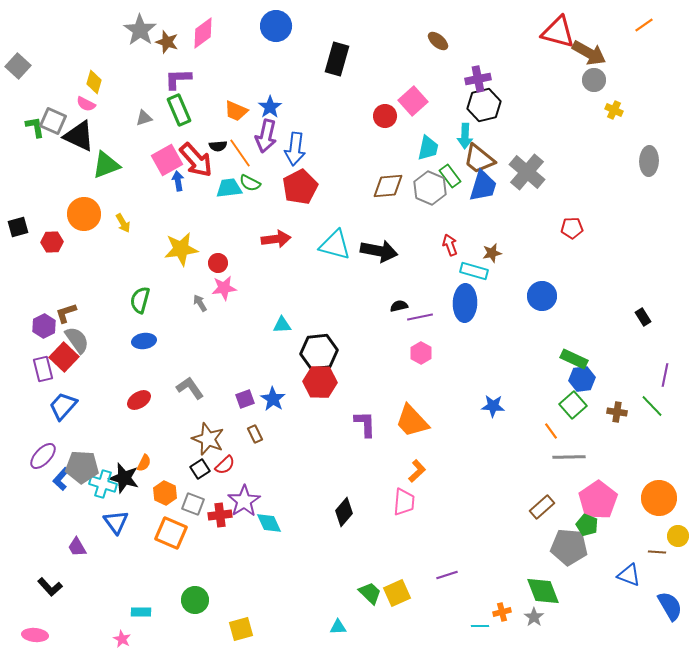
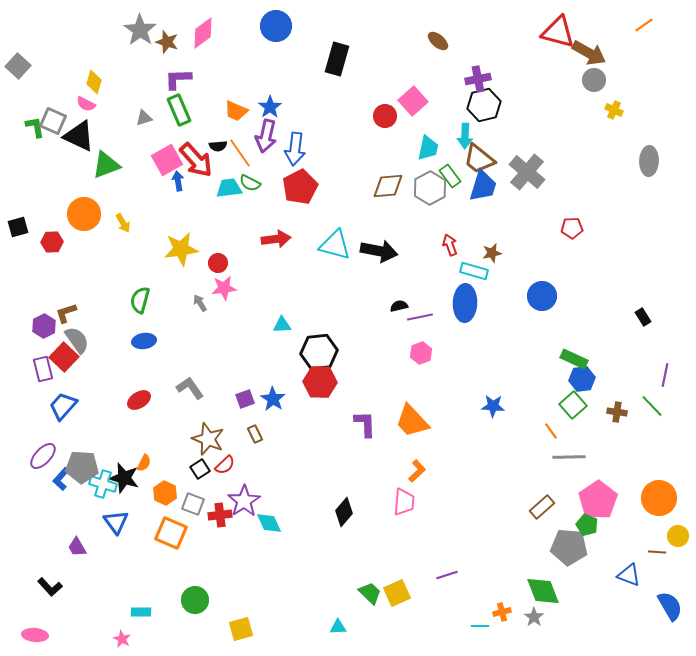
gray hexagon at (430, 188): rotated 8 degrees clockwise
pink hexagon at (421, 353): rotated 10 degrees clockwise
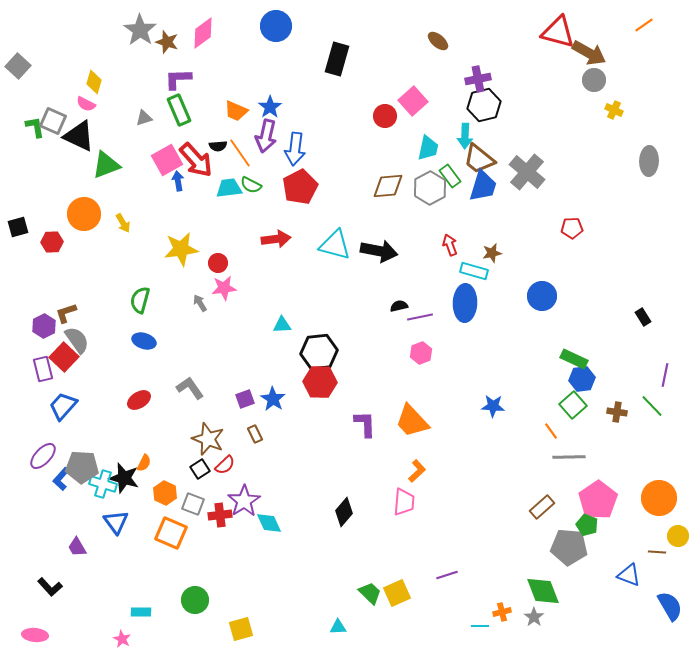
green semicircle at (250, 183): moved 1 px right, 2 px down
blue ellipse at (144, 341): rotated 25 degrees clockwise
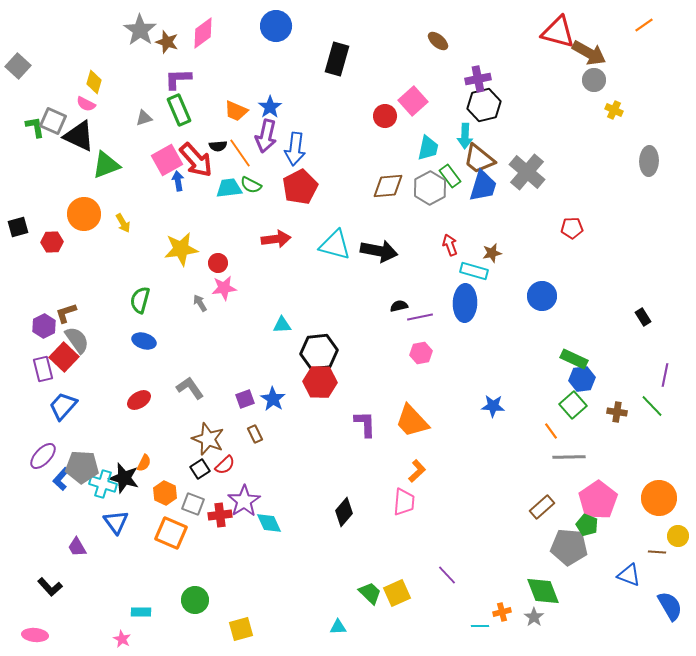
pink hexagon at (421, 353): rotated 10 degrees clockwise
purple line at (447, 575): rotated 65 degrees clockwise
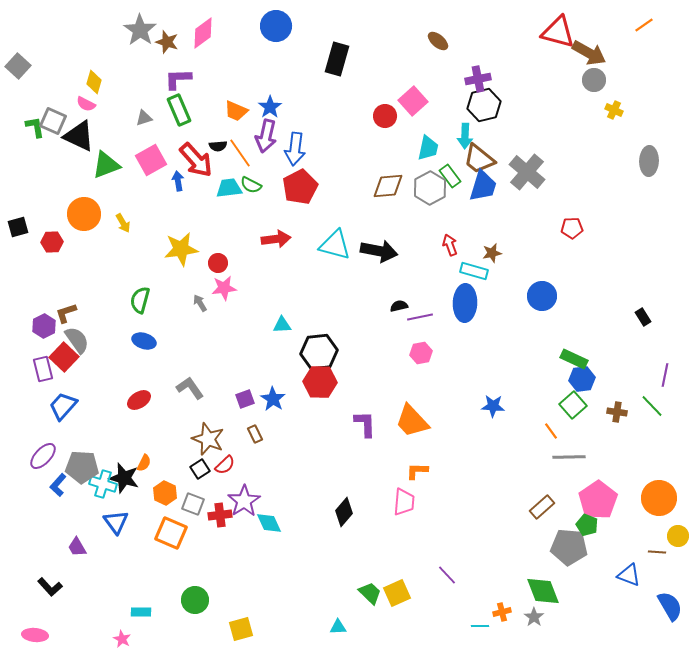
pink square at (167, 160): moved 16 px left
orange L-shape at (417, 471): rotated 135 degrees counterclockwise
blue L-shape at (61, 479): moved 3 px left, 6 px down
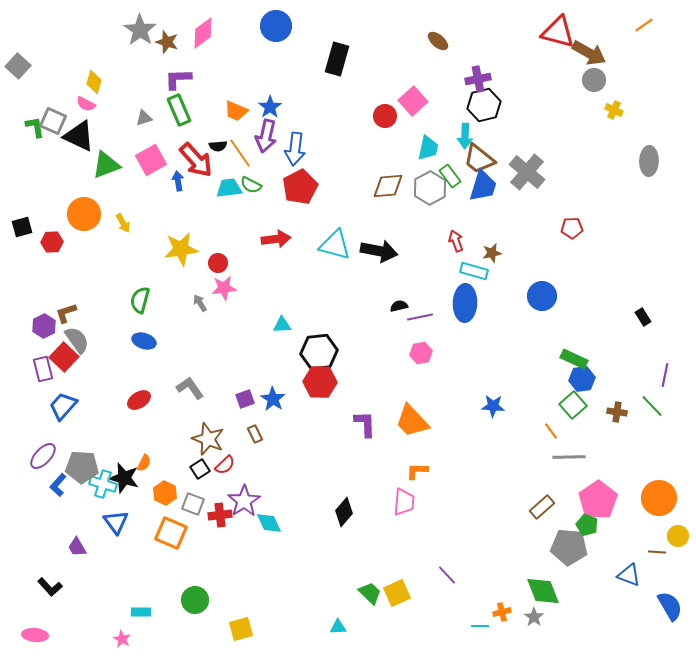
black square at (18, 227): moved 4 px right
red arrow at (450, 245): moved 6 px right, 4 px up
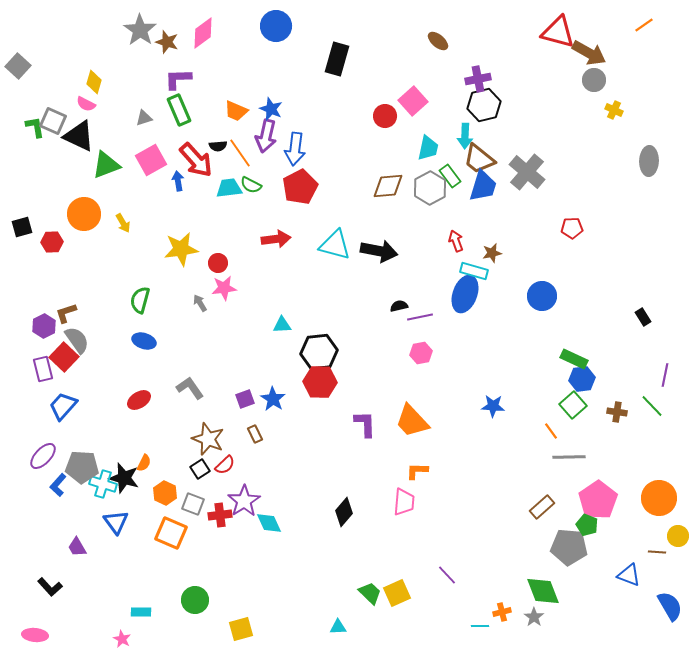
blue star at (270, 107): moved 1 px right, 2 px down; rotated 15 degrees counterclockwise
blue ellipse at (465, 303): moved 9 px up; rotated 18 degrees clockwise
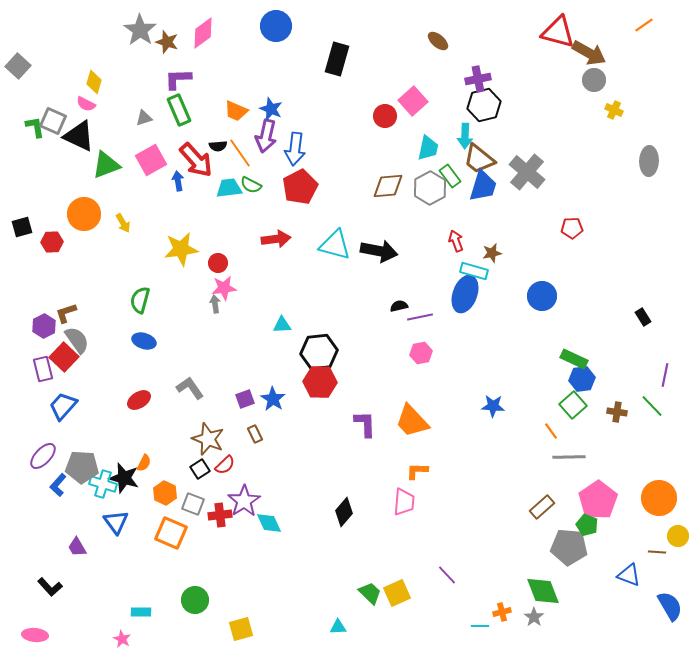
gray arrow at (200, 303): moved 15 px right, 1 px down; rotated 24 degrees clockwise
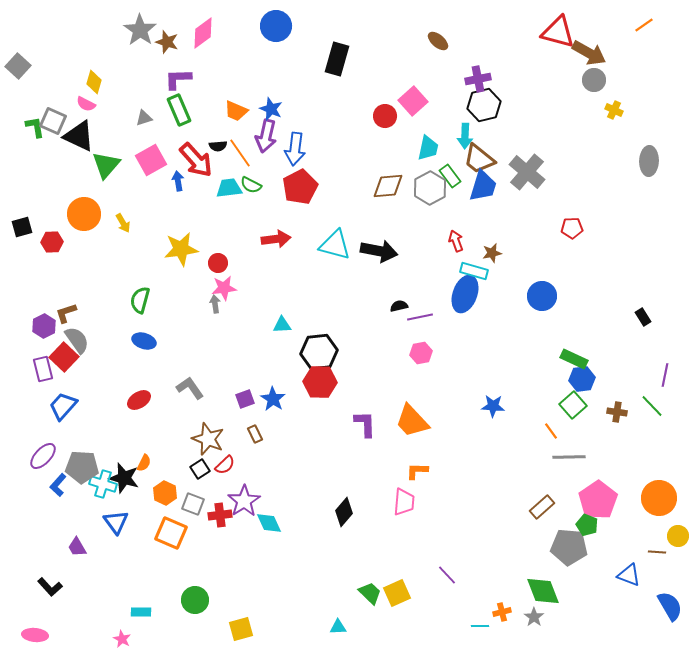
green triangle at (106, 165): rotated 28 degrees counterclockwise
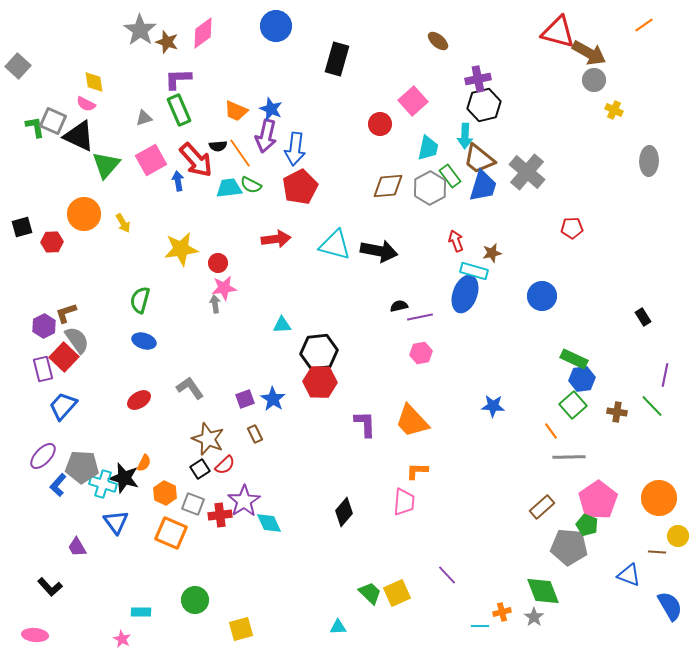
yellow diamond at (94, 82): rotated 25 degrees counterclockwise
red circle at (385, 116): moved 5 px left, 8 px down
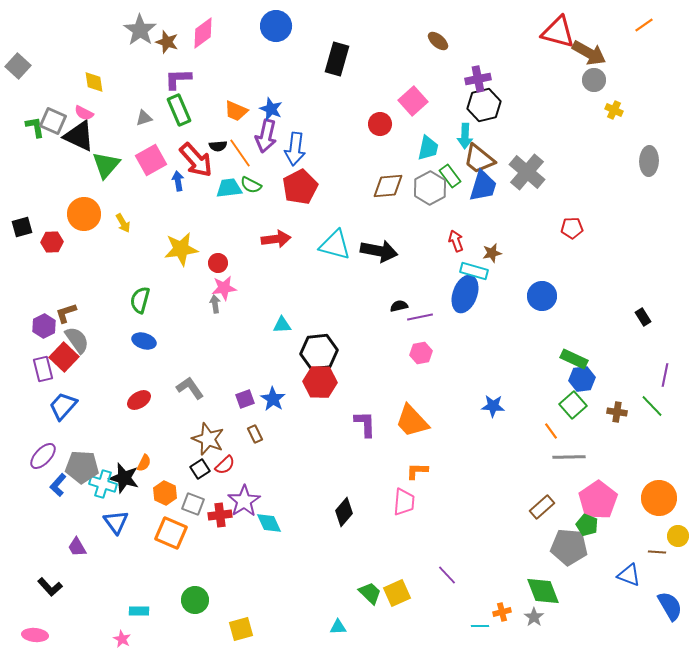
pink semicircle at (86, 104): moved 2 px left, 9 px down
cyan rectangle at (141, 612): moved 2 px left, 1 px up
